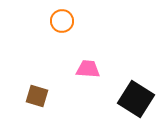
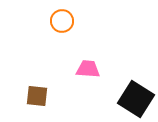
brown square: rotated 10 degrees counterclockwise
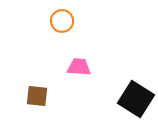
pink trapezoid: moved 9 px left, 2 px up
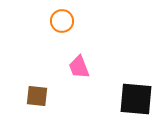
pink trapezoid: rotated 115 degrees counterclockwise
black square: rotated 27 degrees counterclockwise
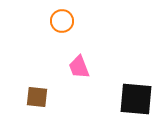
brown square: moved 1 px down
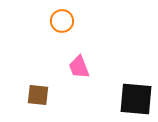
brown square: moved 1 px right, 2 px up
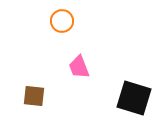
brown square: moved 4 px left, 1 px down
black square: moved 2 px left, 1 px up; rotated 12 degrees clockwise
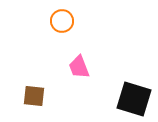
black square: moved 1 px down
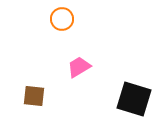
orange circle: moved 2 px up
pink trapezoid: rotated 80 degrees clockwise
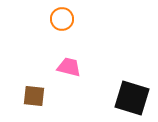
pink trapezoid: moved 10 px left; rotated 45 degrees clockwise
black square: moved 2 px left, 1 px up
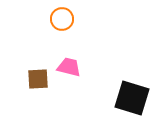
brown square: moved 4 px right, 17 px up; rotated 10 degrees counterclockwise
